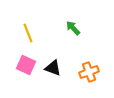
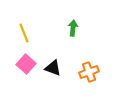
green arrow: rotated 49 degrees clockwise
yellow line: moved 4 px left
pink square: moved 1 px up; rotated 18 degrees clockwise
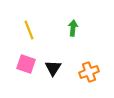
yellow line: moved 5 px right, 3 px up
pink square: rotated 24 degrees counterclockwise
black triangle: rotated 42 degrees clockwise
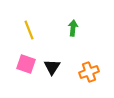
black triangle: moved 1 px left, 1 px up
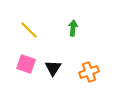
yellow line: rotated 24 degrees counterclockwise
black triangle: moved 1 px right, 1 px down
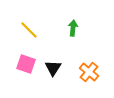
orange cross: rotated 30 degrees counterclockwise
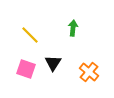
yellow line: moved 1 px right, 5 px down
pink square: moved 5 px down
black triangle: moved 5 px up
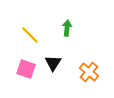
green arrow: moved 6 px left
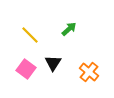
green arrow: moved 2 px right, 1 px down; rotated 42 degrees clockwise
pink square: rotated 18 degrees clockwise
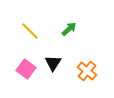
yellow line: moved 4 px up
orange cross: moved 2 px left, 1 px up
